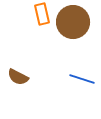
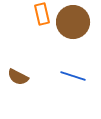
blue line: moved 9 px left, 3 px up
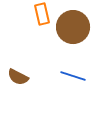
brown circle: moved 5 px down
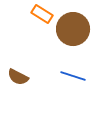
orange rectangle: rotated 45 degrees counterclockwise
brown circle: moved 2 px down
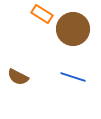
blue line: moved 1 px down
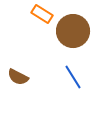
brown circle: moved 2 px down
blue line: rotated 40 degrees clockwise
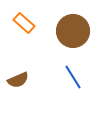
orange rectangle: moved 18 px left, 9 px down; rotated 10 degrees clockwise
brown semicircle: moved 3 px down; rotated 50 degrees counterclockwise
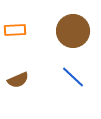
orange rectangle: moved 9 px left, 7 px down; rotated 45 degrees counterclockwise
blue line: rotated 15 degrees counterclockwise
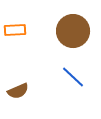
brown semicircle: moved 11 px down
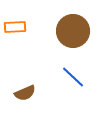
orange rectangle: moved 3 px up
brown semicircle: moved 7 px right, 2 px down
